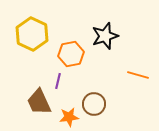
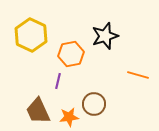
yellow hexagon: moved 1 px left, 1 px down
brown trapezoid: moved 1 px left, 9 px down
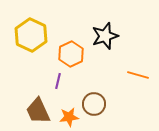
orange hexagon: rotated 15 degrees counterclockwise
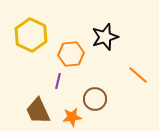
black star: moved 1 px down
orange hexagon: rotated 20 degrees clockwise
orange line: rotated 25 degrees clockwise
brown circle: moved 1 px right, 5 px up
orange star: moved 3 px right
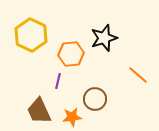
black star: moved 1 px left, 1 px down
brown trapezoid: moved 1 px right
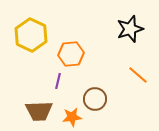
black star: moved 26 px right, 9 px up
brown trapezoid: rotated 68 degrees counterclockwise
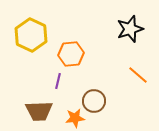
brown circle: moved 1 px left, 2 px down
orange star: moved 3 px right, 1 px down
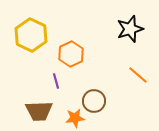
orange hexagon: rotated 20 degrees counterclockwise
purple line: moved 2 px left; rotated 28 degrees counterclockwise
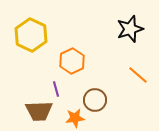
orange hexagon: moved 1 px right, 7 px down
purple line: moved 8 px down
brown circle: moved 1 px right, 1 px up
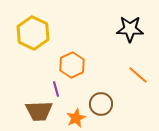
black star: rotated 20 degrees clockwise
yellow hexagon: moved 2 px right, 2 px up
orange hexagon: moved 4 px down
brown circle: moved 6 px right, 4 px down
orange star: moved 1 px right; rotated 18 degrees counterclockwise
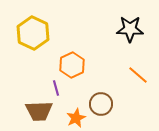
purple line: moved 1 px up
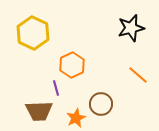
black star: moved 1 px right, 1 px up; rotated 16 degrees counterclockwise
